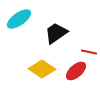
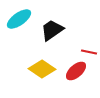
black trapezoid: moved 4 px left, 3 px up
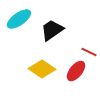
red line: rotated 14 degrees clockwise
red ellipse: rotated 10 degrees counterclockwise
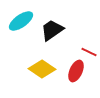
cyan ellipse: moved 2 px right, 2 px down
red ellipse: rotated 15 degrees counterclockwise
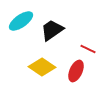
red line: moved 1 px left, 3 px up
yellow diamond: moved 2 px up
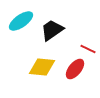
yellow diamond: rotated 28 degrees counterclockwise
red ellipse: moved 1 px left, 2 px up; rotated 15 degrees clockwise
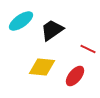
red ellipse: moved 7 px down
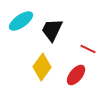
black trapezoid: rotated 30 degrees counterclockwise
yellow diamond: rotated 60 degrees counterclockwise
red ellipse: moved 1 px right, 1 px up
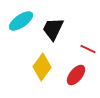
black trapezoid: moved 1 px right, 1 px up
